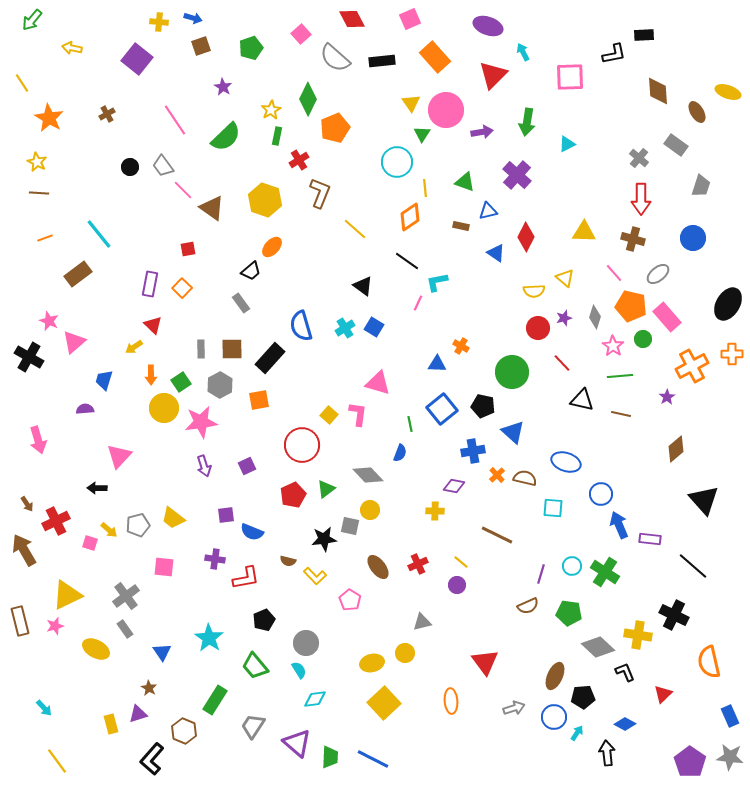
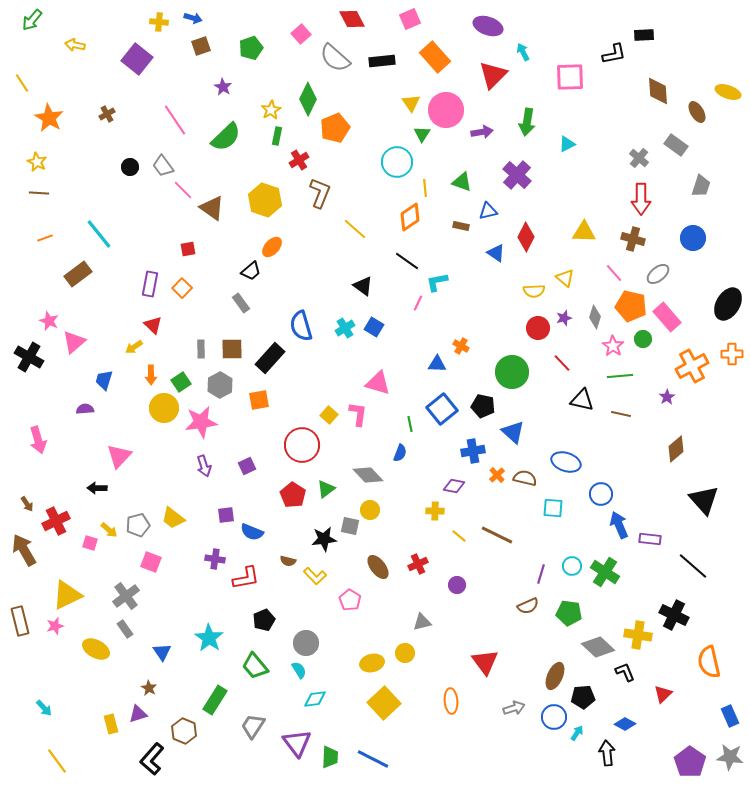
yellow arrow at (72, 48): moved 3 px right, 3 px up
green triangle at (465, 182): moved 3 px left
red pentagon at (293, 495): rotated 15 degrees counterclockwise
yellow line at (461, 562): moved 2 px left, 26 px up
pink square at (164, 567): moved 13 px left, 5 px up; rotated 15 degrees clockwise
purple triangle at (297, 743): rotated 12 degrees clockwise
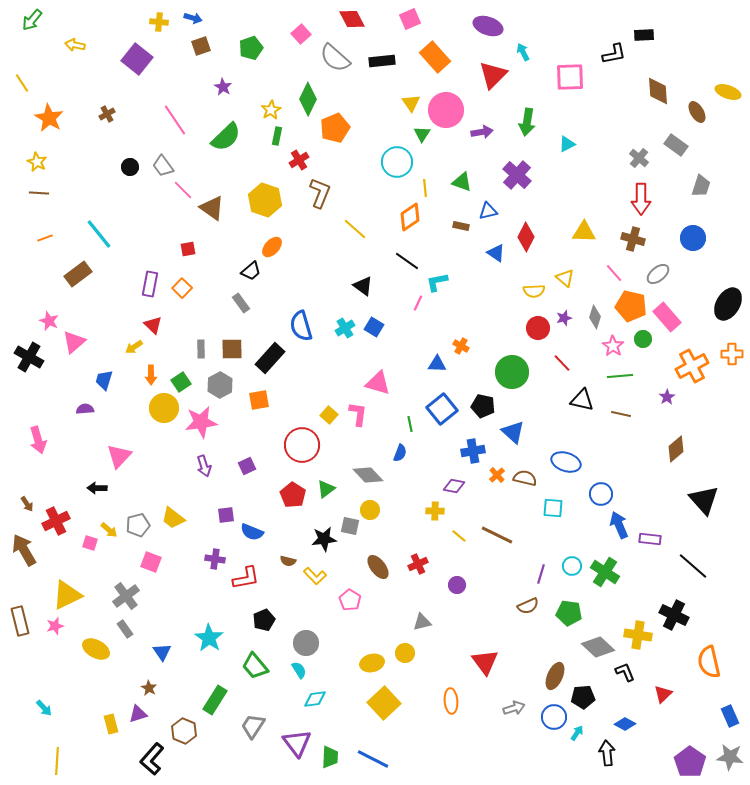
yellow line at (57, 761): rotated 40 degrees clockwise
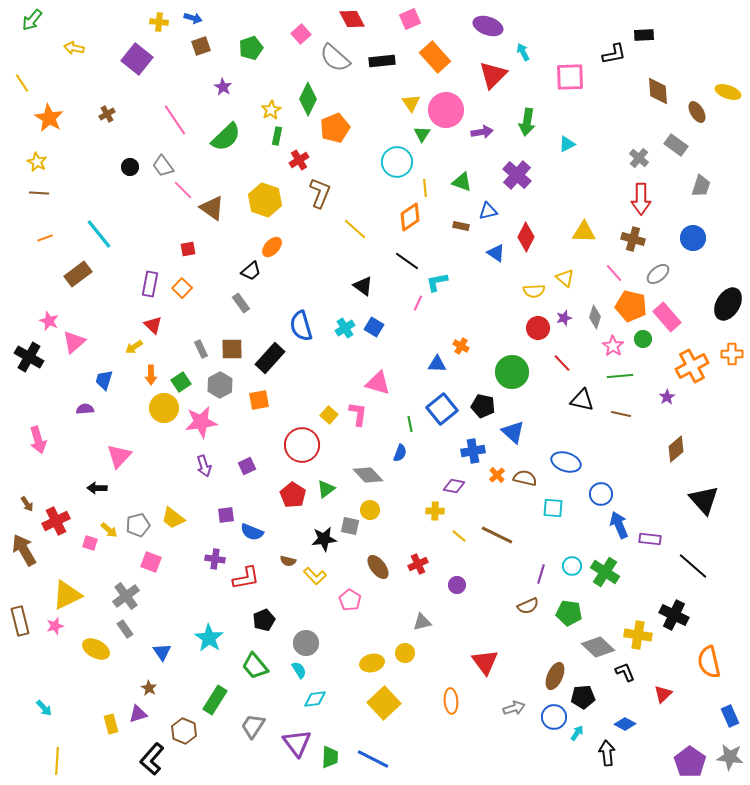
yellow arrow at (75, 45): moved 1 px left, 3 px down
gray rectangle at (201, 349): rotated 24 degrees counterclockwise
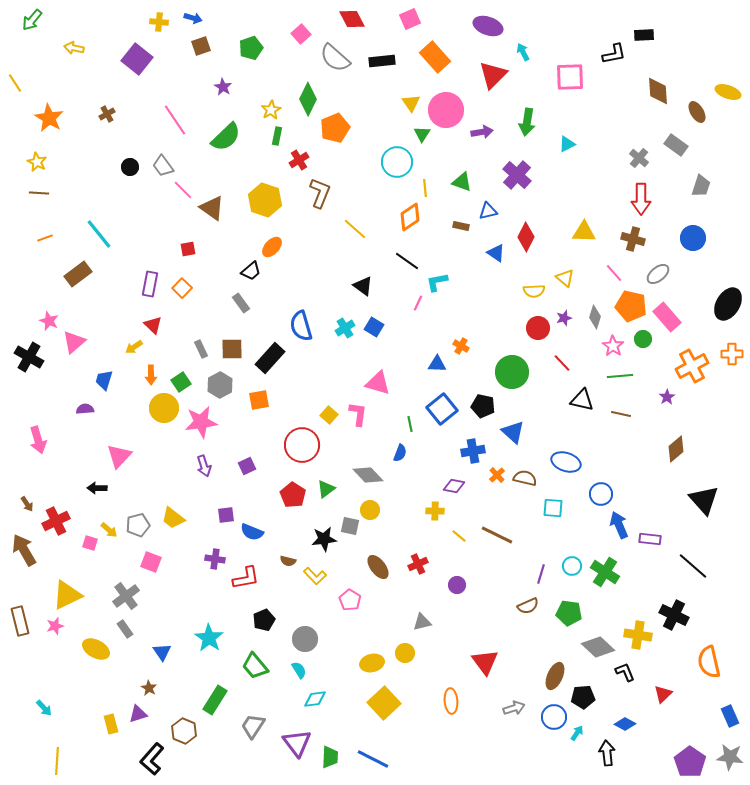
yellow line at (22, 83): moved 7 px left
gray circle at (306, 643): moved 1 px left, 4 px up
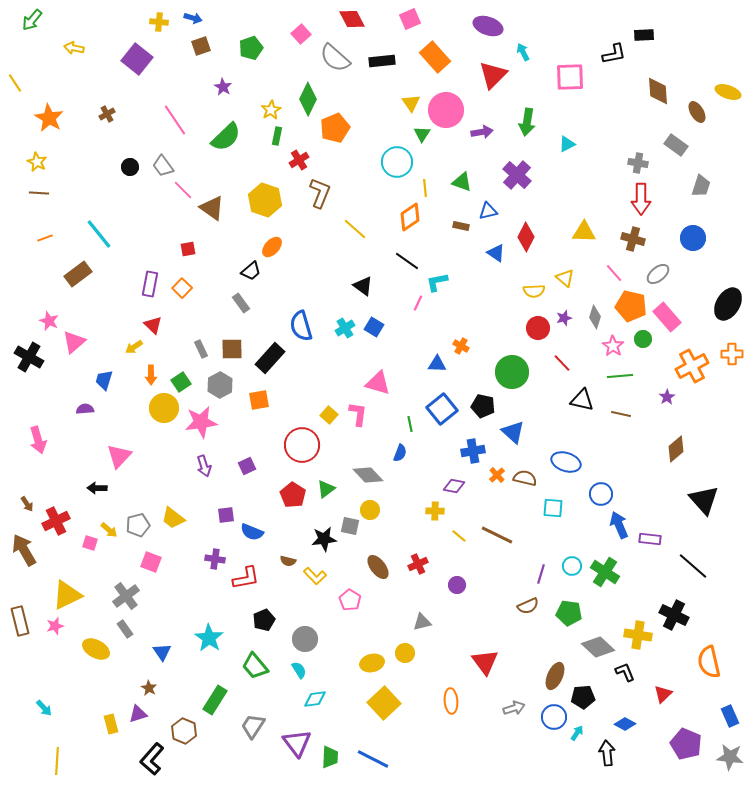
gray cross at (639, 158): moved 1 px left, 5 px down; rotated 30 degrees counterclockwise
purple pentagon at (690, 762): moved 4 px left, 18 px up; rotated 12 degrees counterclockwise
